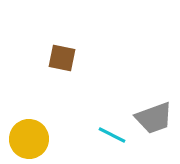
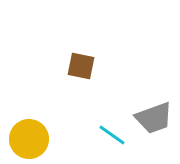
brown square: moved 19 px right, 8 px down
cyan line: rotated 8 degrees clockwise
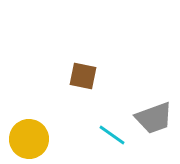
brown square: moved 2 px right, 10 px down
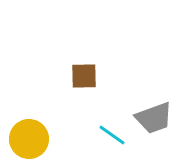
brown square: moved 1 px right; rotated 12 degrees counterclockwise
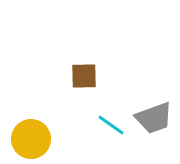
cyan line: moved 1 px left, 10 px up
yellow circle: moved 2 px right
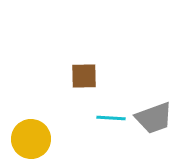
cyan line: moved 7 px up; rotated 32 degrees counterclockwise
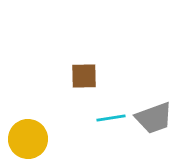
cyan line: rotated 12 degrees counterclockwise
yellow circle: moved 3 px left
